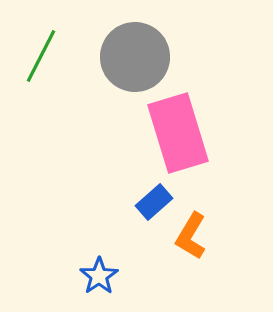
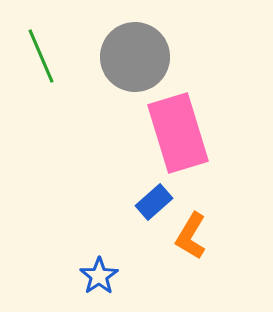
green line: rotated 50 degrees counterclockwise
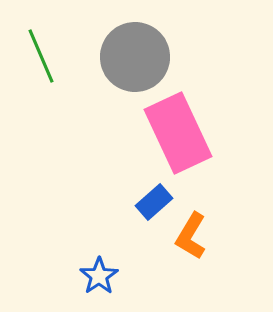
pink rectangle: rotated 8 degrees counterclockwise
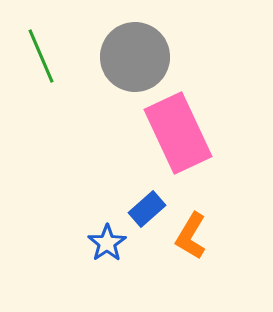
blue rectangle: moved 7 px left, 7 px down
blue star: moved 8 px right, 33 px up
